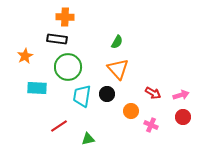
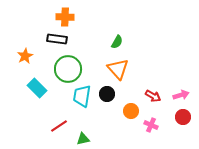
green circle: moved 2 px down
cyan rectangle: rotated 42 degrees clockwise
red arrow: moved 3 px down
green triangle: moved 5 px left
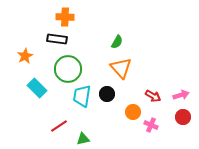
orange triangle: moved 3 px right, 1 px up
orange circle: moved 2 px right, 1 px down
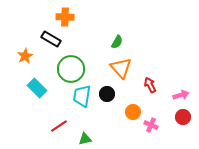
black rectangle: moved 6 px left; rotated 24 degrees clockwise
green circle: moved 3 px right
red arrow: moved 3 px left, 11 px up; rotated 147 degrees counterclockwise
green triangle: moved 2 px right
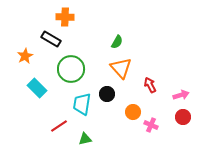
cyan trapezoid: moved 8 px down
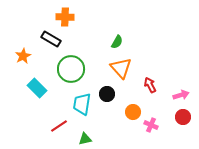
orange star: moved 2 px left
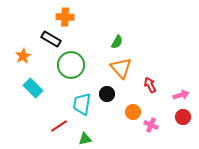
green circle: moved 4 px up
cyan rectangle: moved 4 px left
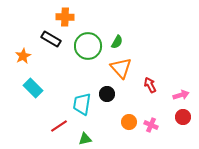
green circle: moved 17 px right, 19 px up
orange circle: moved 4 px left, 10 px down
